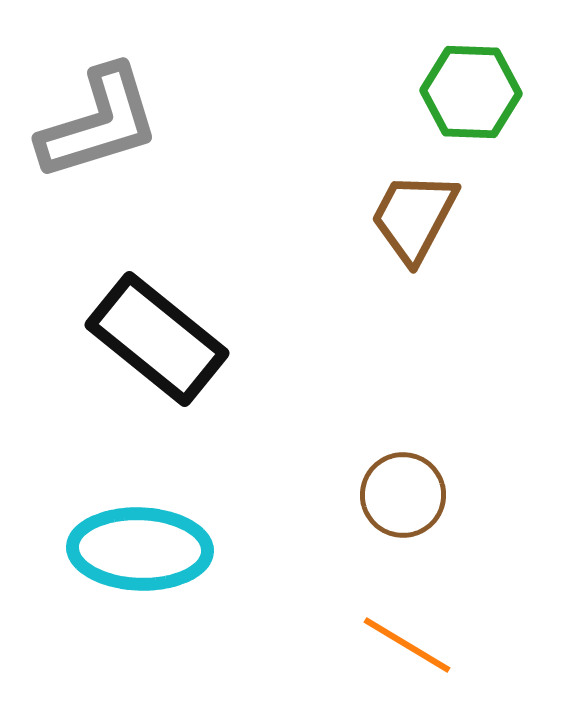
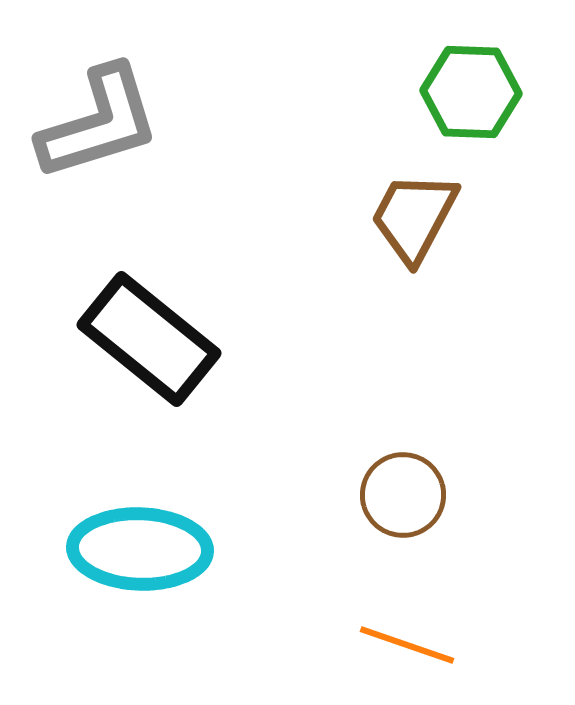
black rectangle: moved 8 px left
orange line: rotated 12 degrees counterclockwise
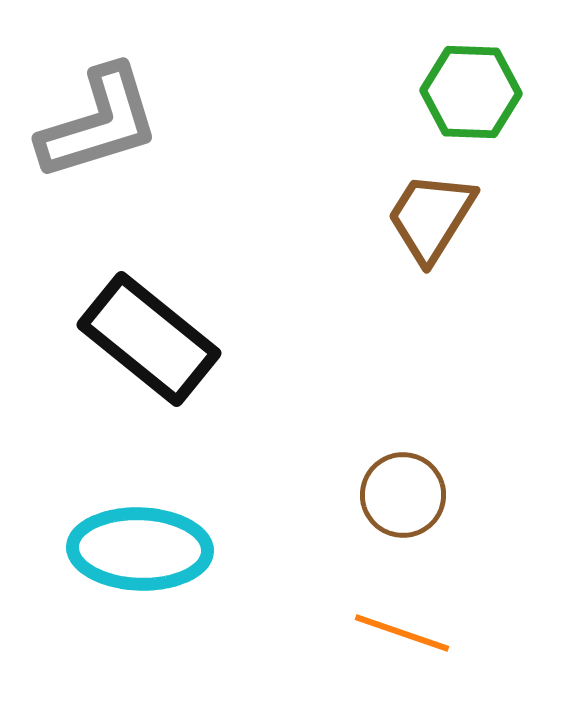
brown trapezoid: moved 17 px right; rotated 4 degrees clockwise
orange line: moved 5 px left, 12 px up
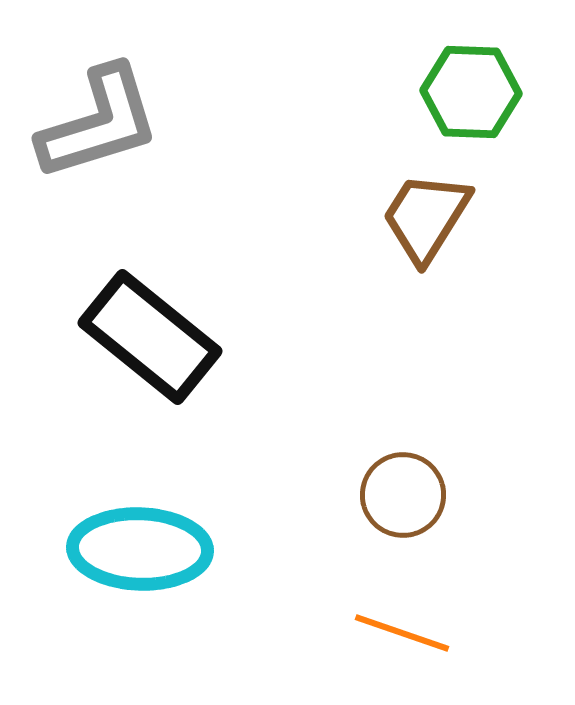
brown trapezoid: moved 5 px left
black rectangle: moved 1 px right, 2 px up
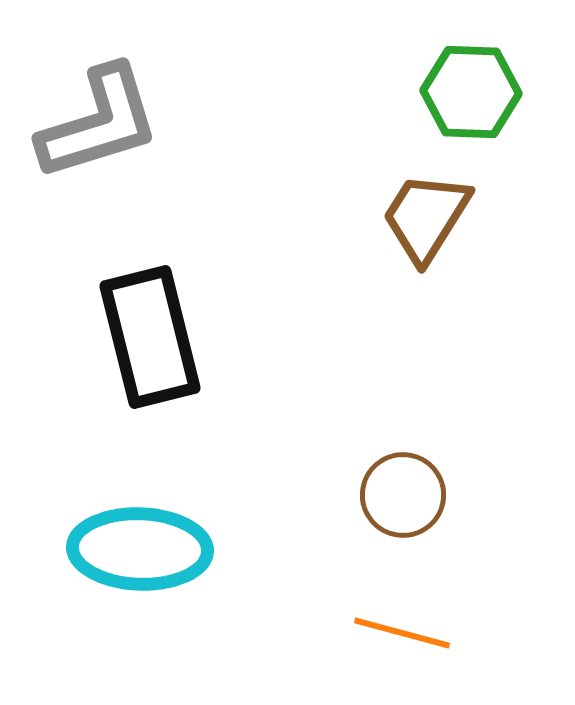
black rectangle: rotated 37 degrees clockwise
orange line: rotated 4 degrees counterclockwise
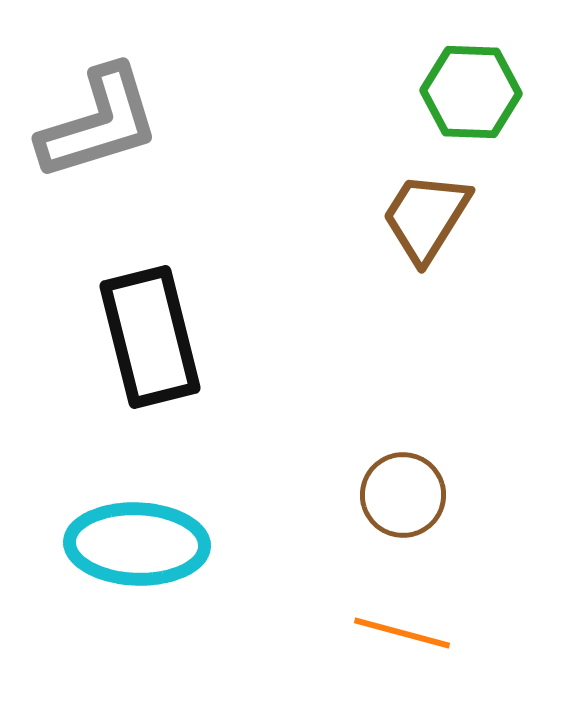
cyan ellipse: moved 3 px left, 5 px up
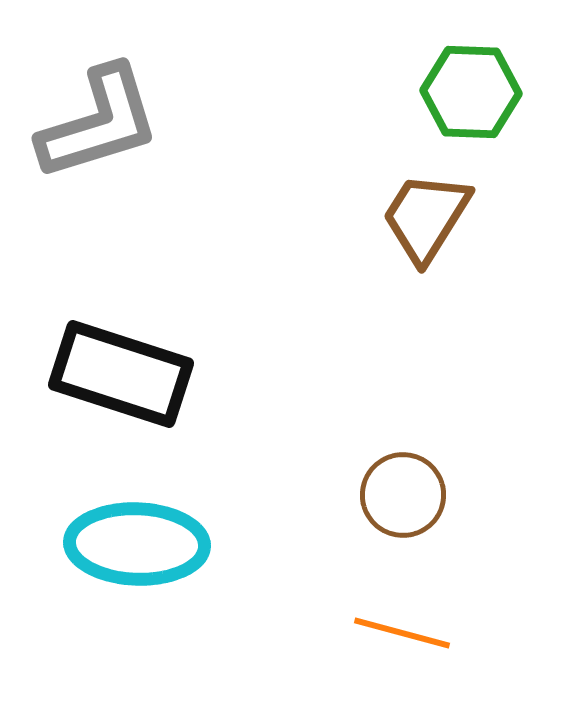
black rectangle: moved 29 px left, 37 px down; rotated 58 degrees counterclockwise
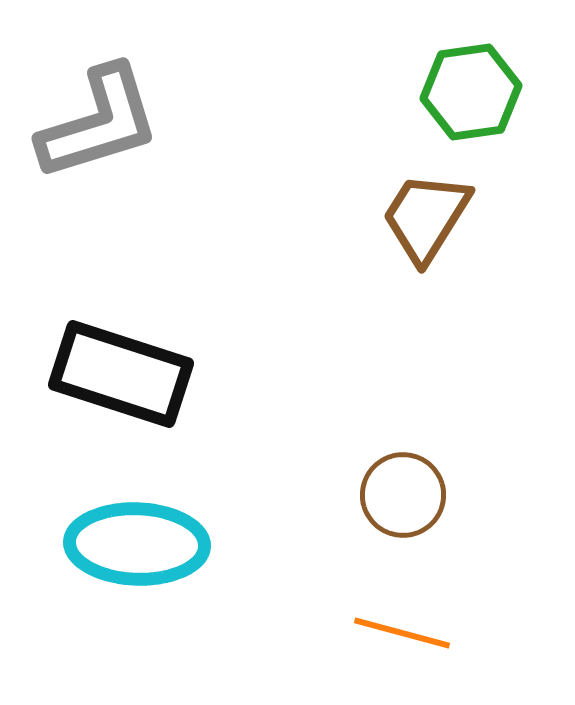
green hexagon: rotated 10 degrees counterclockwise
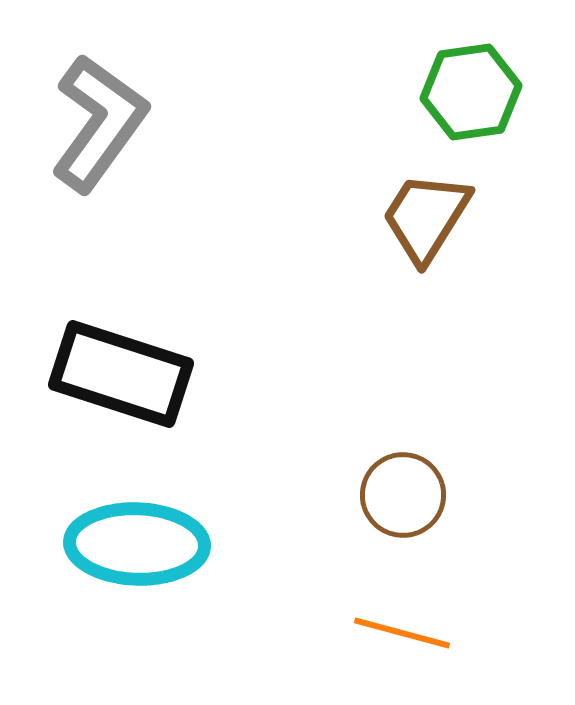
gray L-shape: rotated 37 degrees counterclockwise
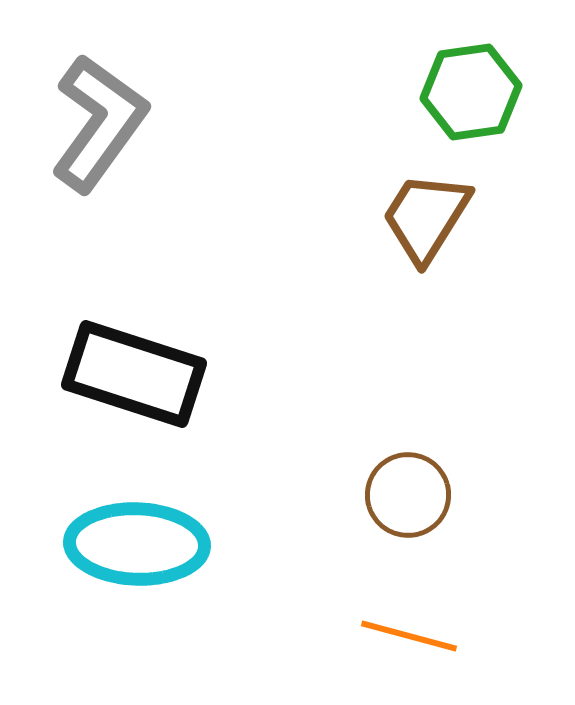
black rectangle: moved 13 px right
brown circle: moved 5 px right
orange line: moved 7 px right, 3 px down
